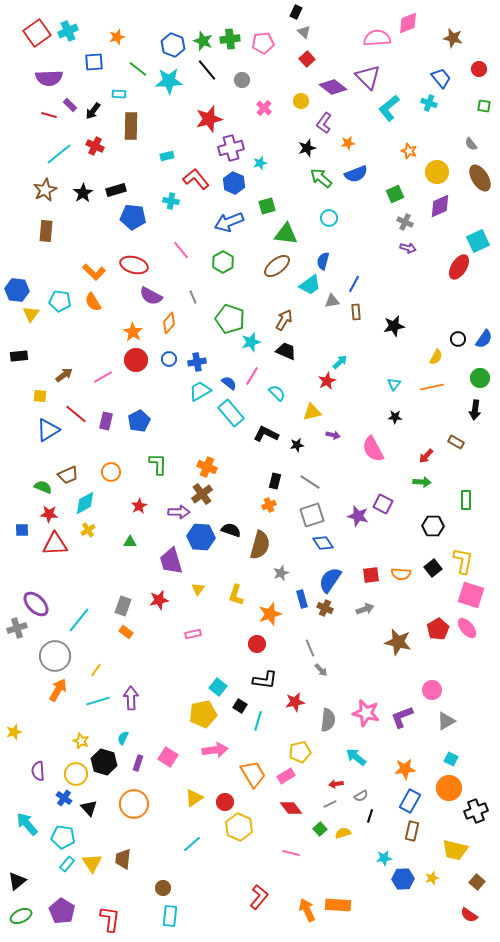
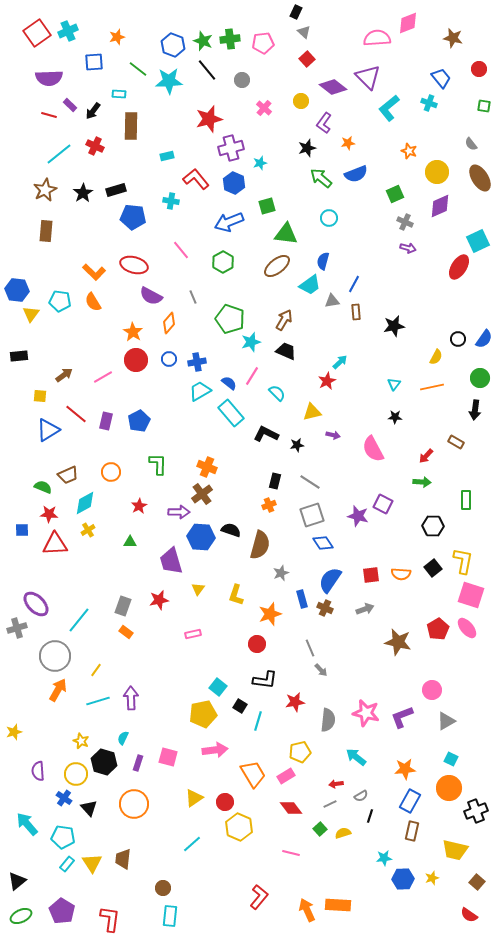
pink square at (168, 757): rotated 18 degrees counterclockwise
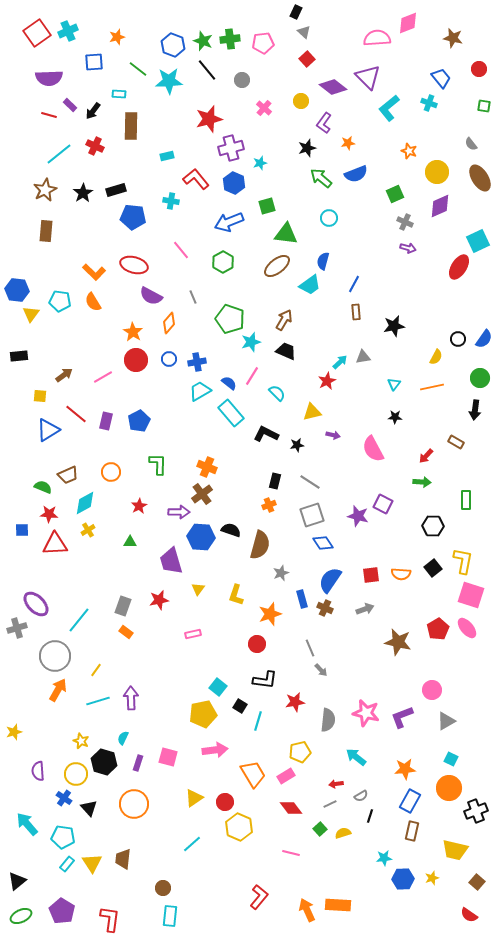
gray triangle at (332, 301): moved 31 px right, 56 px down
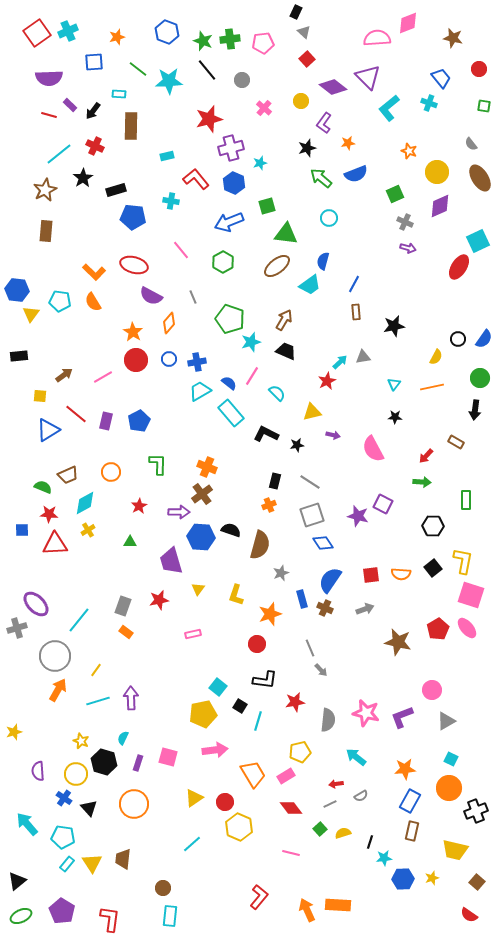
blue hexagon at (173, 45): moved 6 px left, 13 px up
black star at (83, 193): moved 15 px up
black line at (370, 816): moved 26 px down
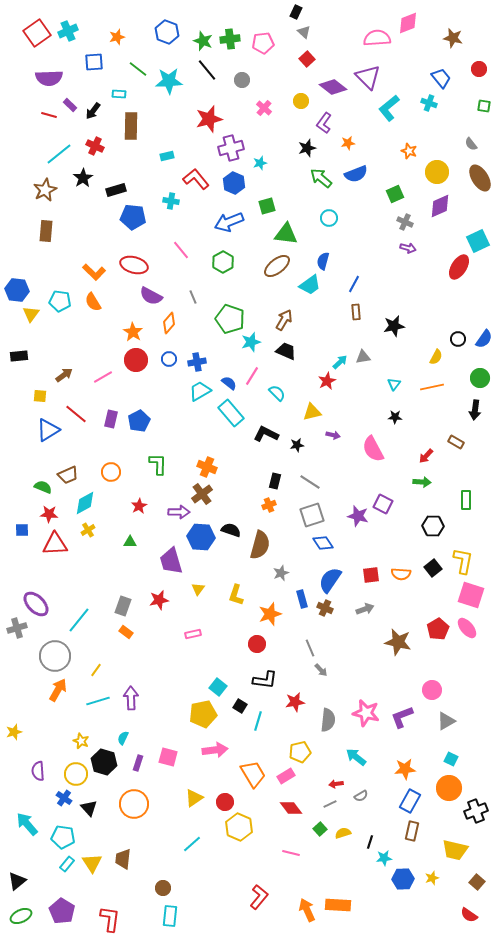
purple rectangle at (106, 421): moved 5 px right, 2 px up
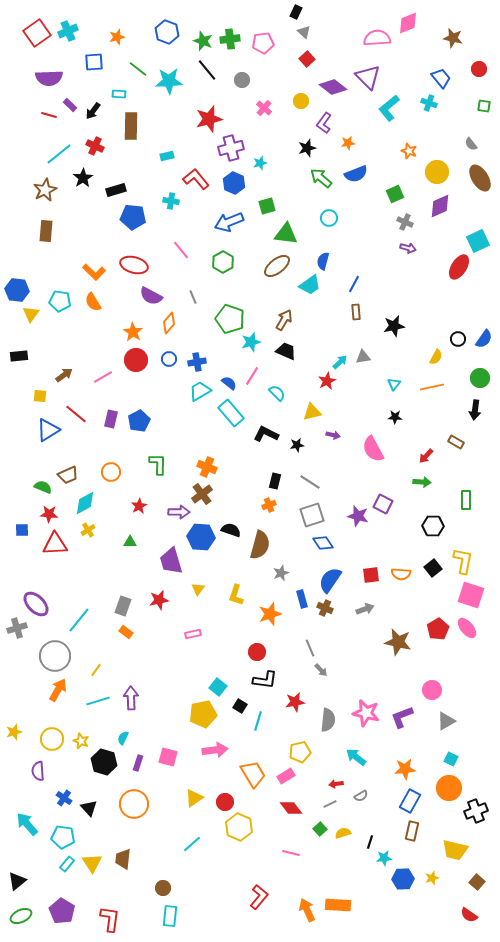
red circle at (257, 644): moved 8 px down
yellow circle at (76, 774): moved 24 px left, 35 px up
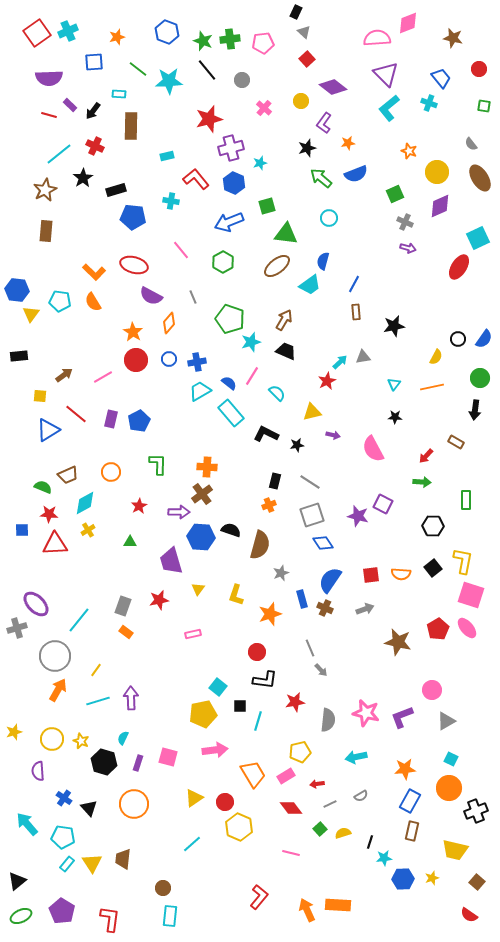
purple triangle at (368, 77): moved 18 px right, 3 px up
cyan square at (478, 241): moved 3 px up
orange cross at (207, 467): rotated 18 degrees counterclockwise
black square at (240, 706): rotated 32 degrees counterclockwise
cyan arrow at (356, 757): rotated 50 degrees counterclockwise
red arrow at (336, 784): moved 19 px left
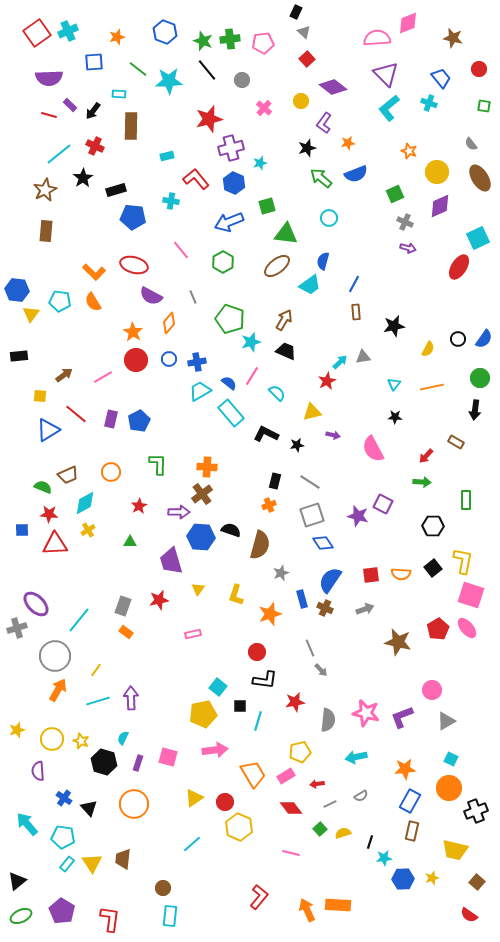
blue hexagon at (167, 32): moved 2 px left
yellow semicircle at (436, 357): moved 8 px left, 8 px up
yellow star at (14, 732): moved 3 px right, 2 px up
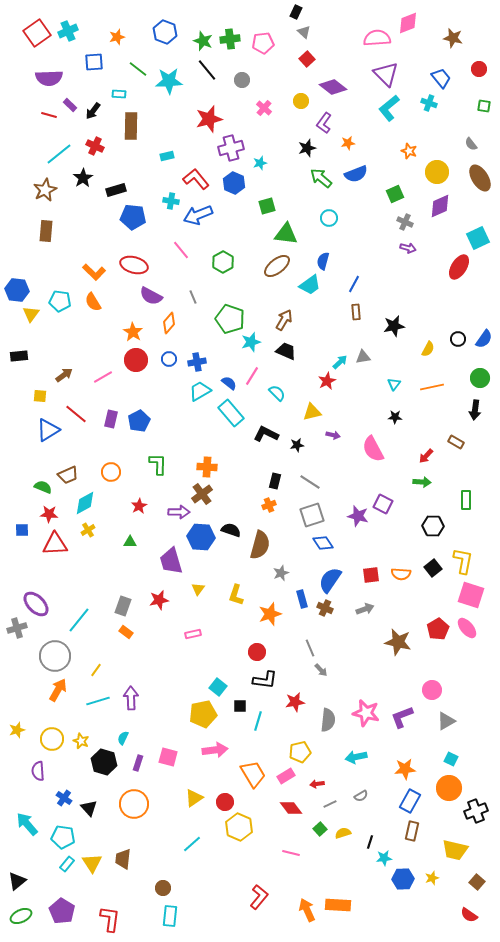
blue arrow at (229, 222): moved 31 px left, 7 px up
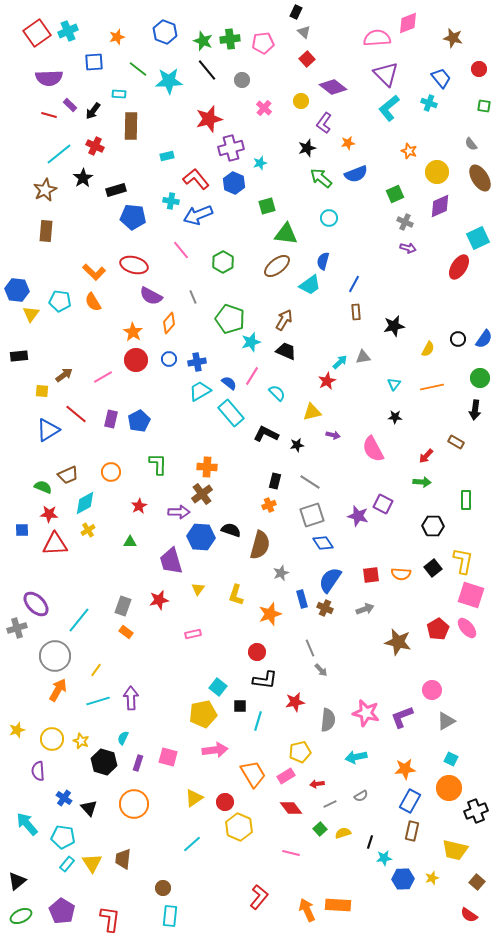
yellow square at (40, 396): moved 2 px right, 5 px up
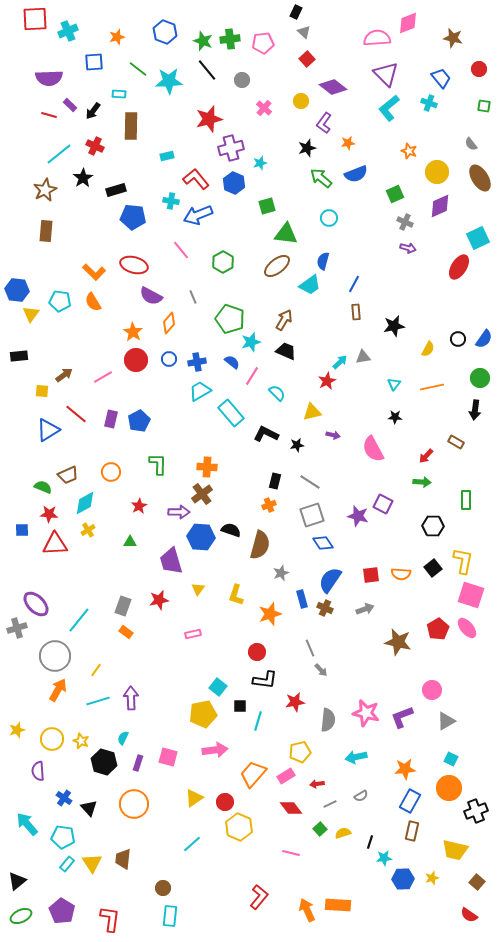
red square at (37, 33): moved 2 px left, 14 px up; rotated 32 degrees clockwise
blue semicircle at (229, 383): moved 3 px right, 21 px up
orange trapezoid at (253, 774): rotated 108 degrees counterclockwise
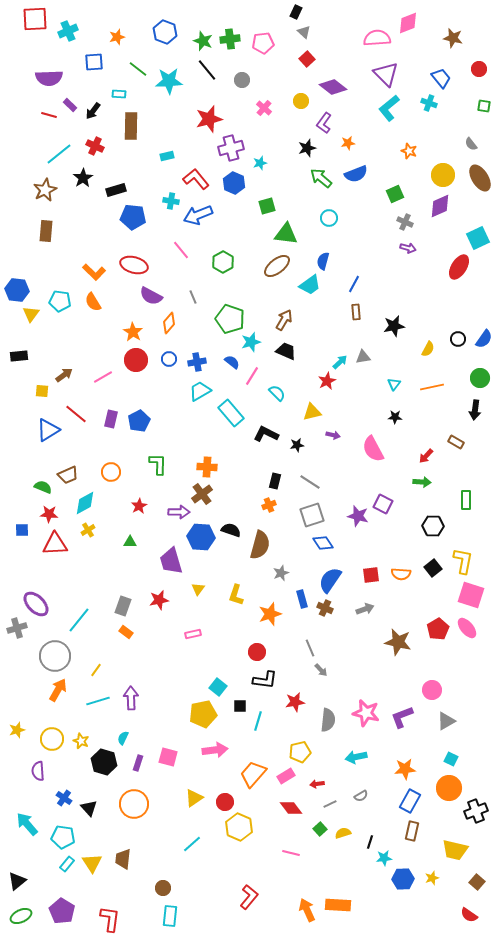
yellow circle at (437, 172): moved 6 px right, 3 px down
red L-shape at (259, 897): moved 10 px left
